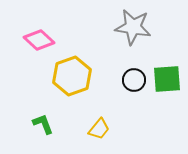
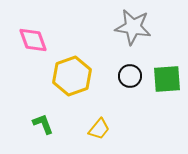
pink diamond: moved 6 px left; rotated 28 degrees clockwise
black circle: moved 4 px left, 4 px up
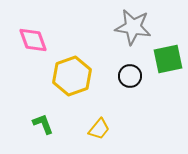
green square: moved 1 px right, 20 px up; rotated 8 degrees counterclockwise
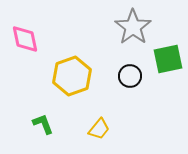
gray star: rotated 27 degrees clockwise
pink diamond: moved 8 px left, 1 px up; rotated 8 degrees clockwise
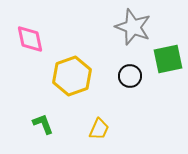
gray star: rotated 15 degrees counterclockwise
pink diamond: moved 5 px right
yellow trapezoid: rotated 15 degrees counterclockwise
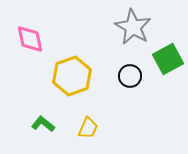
gray star: rotated 9 degrees clockwise
green square: rotated 16 degrees counterclockwise
green L-shape: rotated 30 degrees counterclockwise
yellow trapezoid: moved 11 px left, 1 px up
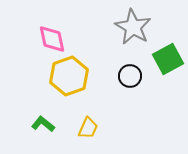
pink diamond: moved 22 px right
yellow hexagon: moved 3 px left
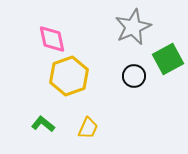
gray star: rotated 18 degrees clockwise
black circle: moved 4 px right
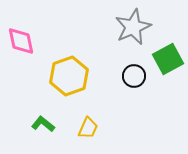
pink diamond: moved 31 px left, 2 px down
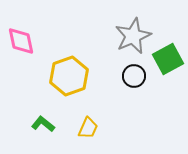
gray star: moved 9 px down
